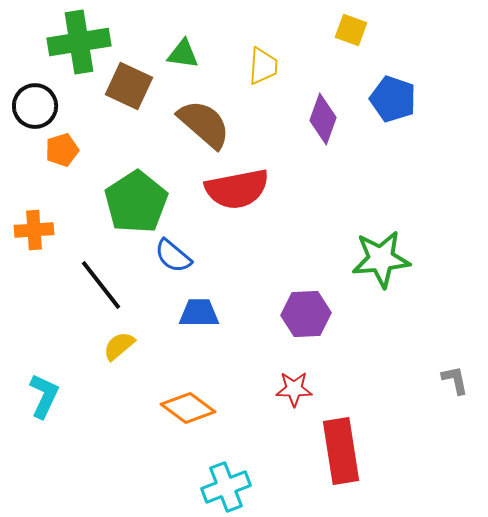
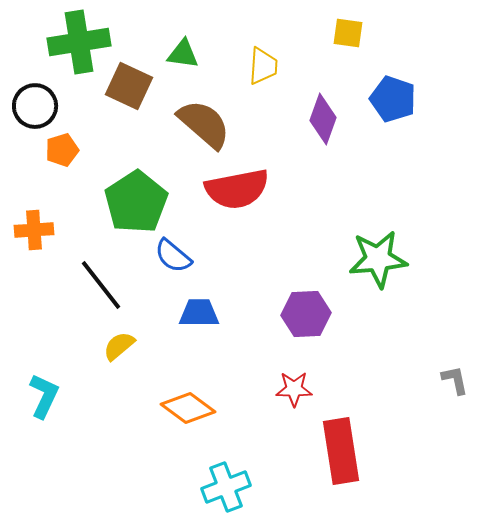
yellow square: moved 3 px left, 3 px down; rotated 12 degrees counterclockwise
green star: moved 3 px left
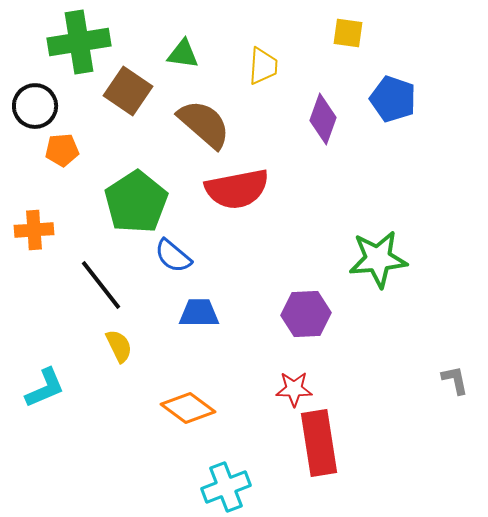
brown square: moved 1 px left, 5 px down; rotated 9 degrees clockwise
orange pentagon: rotated 12 degrees clockwise
yellow semicircle: rotated 104 degrees clockwise
cyan L-shape: moved 1 px right, 8 px up; rotated 42 degrees clockwise
red rectangle: moved 22 px left, 8 px up
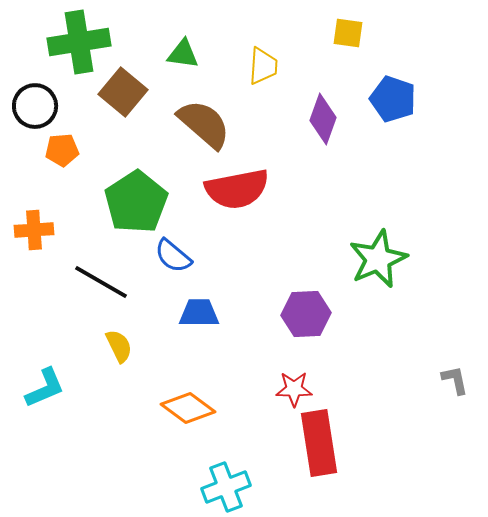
brown square: moved 5 px left, 1 px down; rotated 6 degrees clockwise
green star: rotated 18 degrees counterclockwise
black line: moved 3 px up; rotated 22 degrees counterclockwise
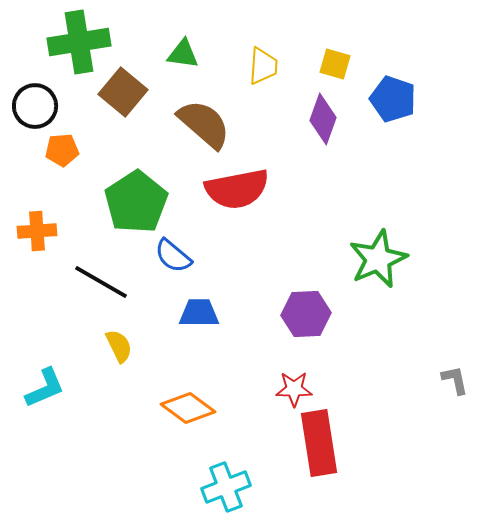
yellow square: moved 13 px left, 31 px down; rotated 8 degrees clockwise
orange cross: moved 3 px right, 1 px down
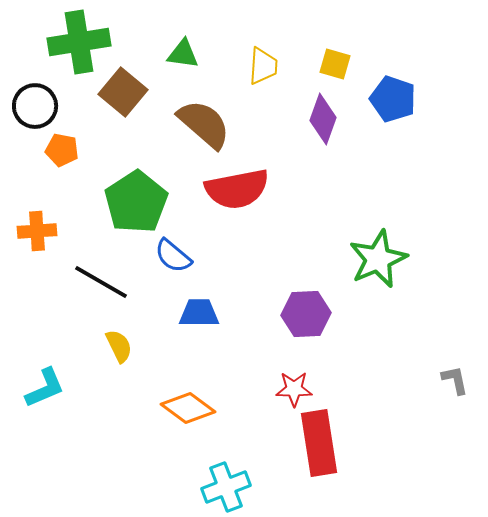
orange pentagon: rotated 16 degrees clockwise
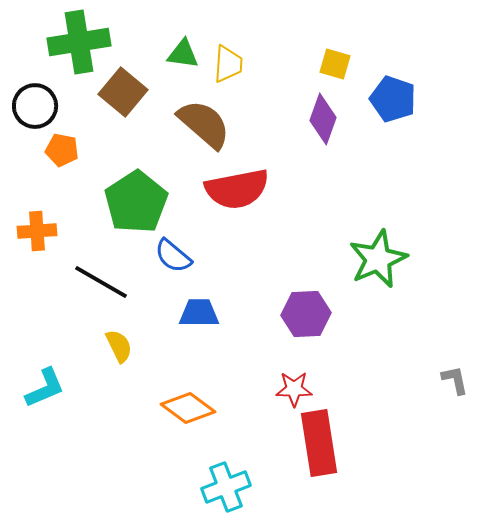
yellow trapezoid: moved 35 px left, 2 px up
